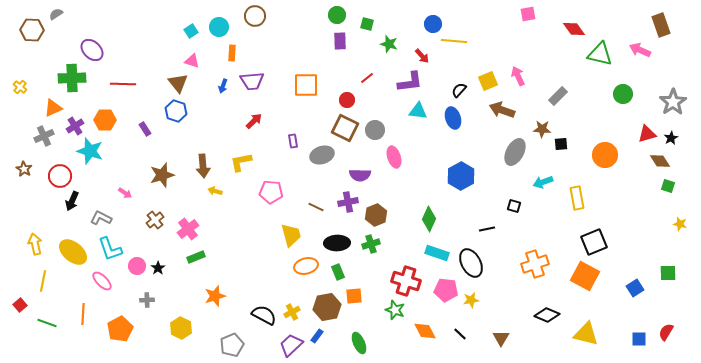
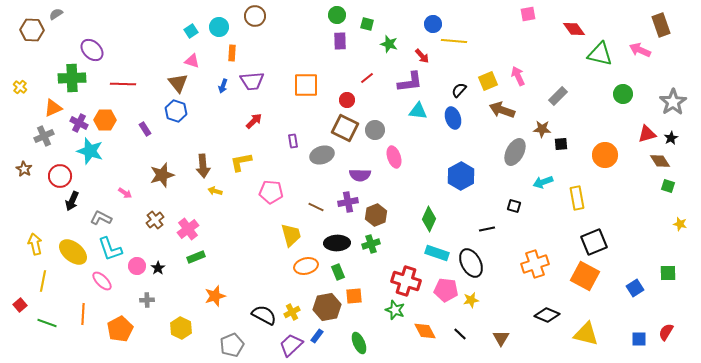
purple cross at (75, 126): moved 4 px right, 3 px up; rotated 30 degrees counterclockwise
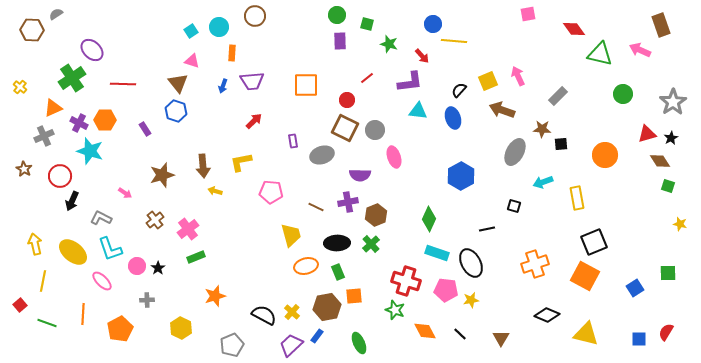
green cross at (72, 78): rotated 32 degrees counterclockwise
green cross at (371, 244): rotated 24 degrees counterclockwise
yellow cross at (292, 312): rotated 21 degrees counterclockwise
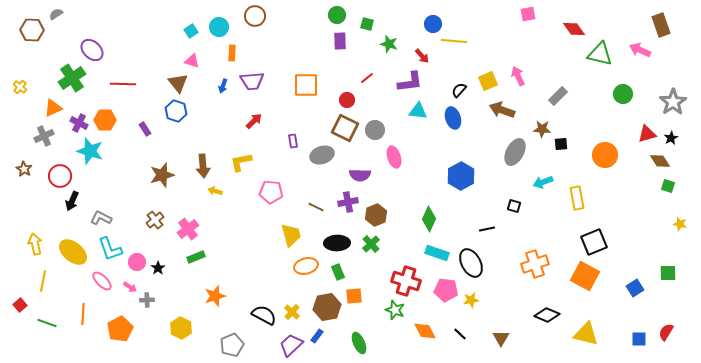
pink arrow at (125, 193): moved 5 px right, 94 px down
pink circle at (137, 266): moved 4 px up
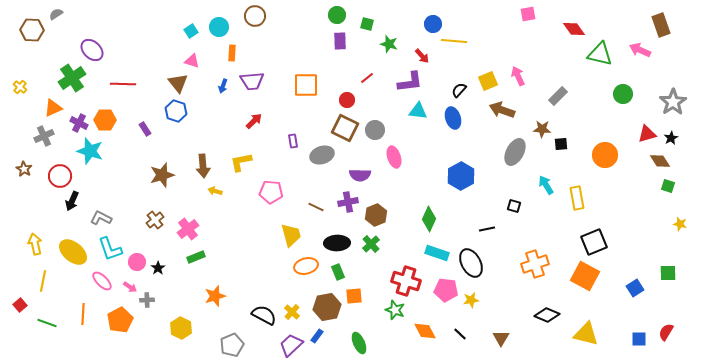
cyan arrow at (543, 182): moved 3 px right, 3 px down; rotated 78 degrees clockwise
orange pentagon at (120, 329): moved 9 px up
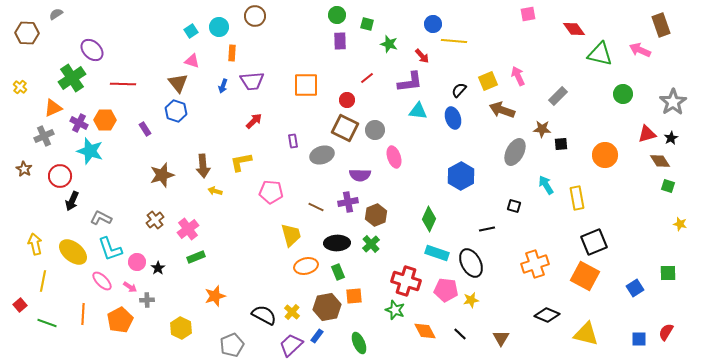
brown hexagon at (32, 30): moved 5 px left, 3 px down
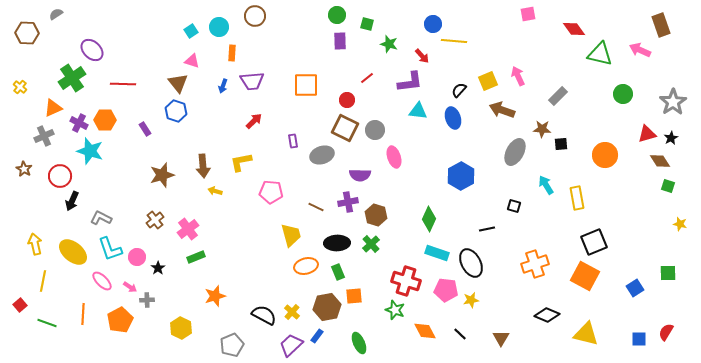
brown hexagon at (376, 215): rotated 20 degrees counterclockwise
pink circle at (137, 262): moved 5 px up
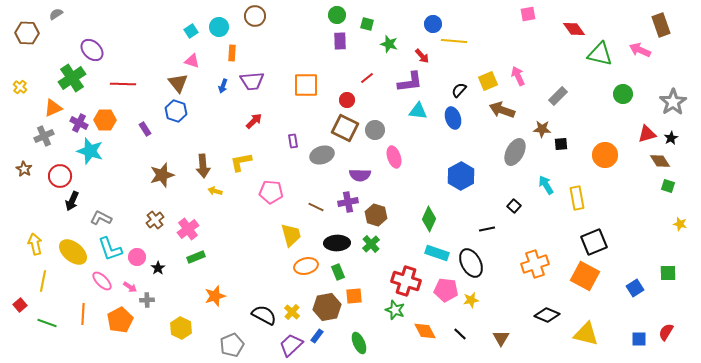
black square at (514, 206): rotated 24 degrees clockwise
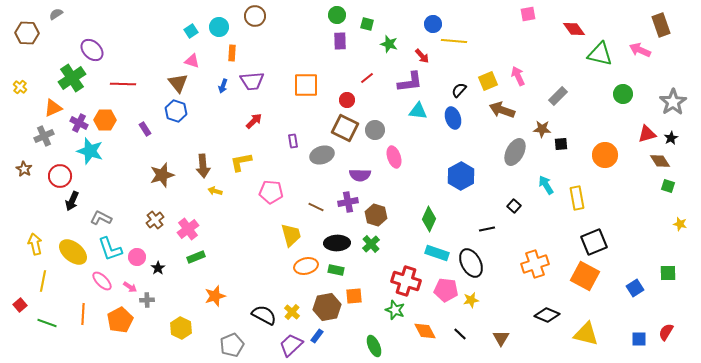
green rectangle at (338, 272): moved 2 px left, 2 px up; rotated 56 degrees counterclockwise
green ellipse at (359, 343): moved 15 px right, 3 px down
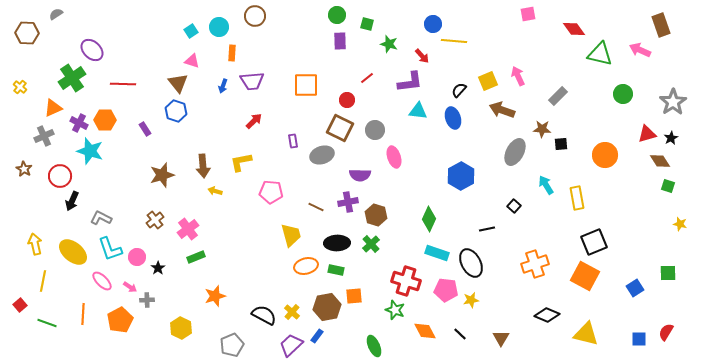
brown square at (345, 128): moved 5 px left
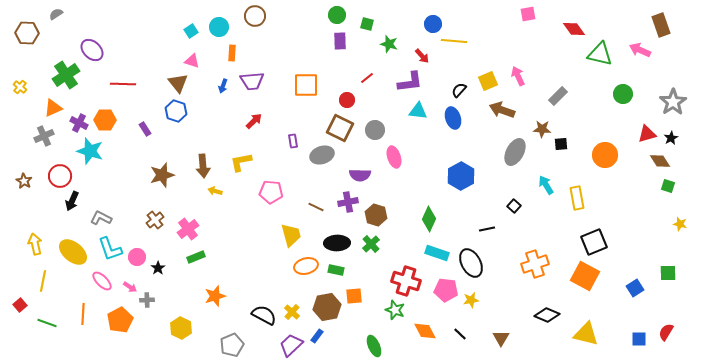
green cross at (72, 78): moved 6 px left, 3 px up
brown star at (24, 169): moved 12 px down
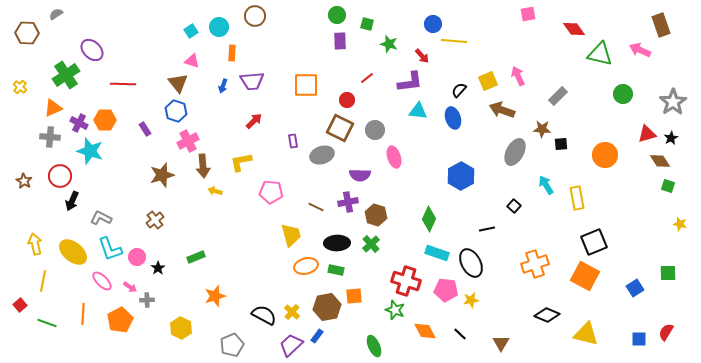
gray cross at (44, 136): moved 6 px right, 1 px down; rotated 30 degrees clockwise
pink cross at (188, 229): moved 88 px up; rotated 10 degrees clockwise
brown triangle at (501, 338): moved 5 px down
